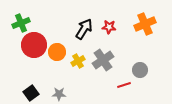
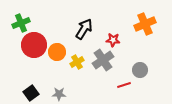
red star: moved 4 px right, 13 px down
yellow cross: moved 1 px left, 1 px down
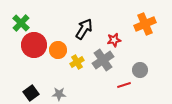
green cross: rotated 24 degrees counterclockwise
red star: moved 1 px right; rotated 16 degrees counterclockwise
orange circle: moved 1 px right, 2 px up
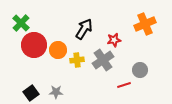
yellow cross: moved 2 px up; rotated 24 degrees clockwise
gray star: moved 3 px left, 2 px up
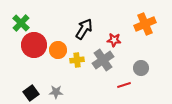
red star: rotated 16 degrees clockwise
gray circle: moved 1 px right, 2 px up
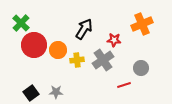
orange cross: moved 3 px left
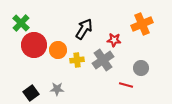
red line: moved 2 px right; rotated 32 degrees clockwise
gray star: moved 1 px right, 3 px up
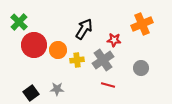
green cross: moved 2 px left, 1 px up
red line: moved 18 px left
